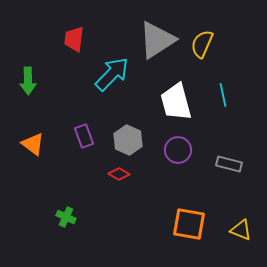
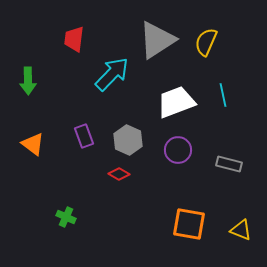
yellow semicircle: moved 4 px right, 2 px up
white trapezoid: rotated 84 degrees clockwise
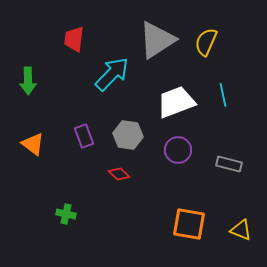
gray hexagon: moved 5 px up; rotated 16 degrees counterclockwise
red diamond: rotated 15 degrees clockwise
green cross: moved 3 px up; rotated 12 degrees counterclockwise
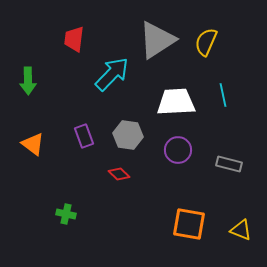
white trapezoid: rotated 18 degrees clockwise
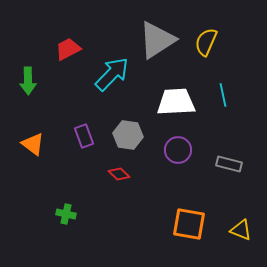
red trapezoid: moved 6 px left, 10 px down; rotated 56 degrees clockwise
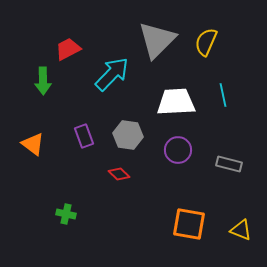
gray triangle: rotated 12 degrees counterclockwise
green arrow: moved 15 px right
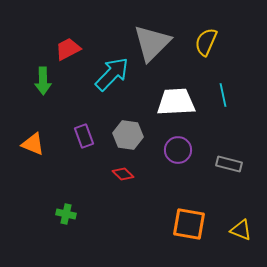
gray triangle: moved 5 px left, 3 px down
orange triangle: rotated 15 degrees counterclockwise
red diamond: moved 4 px right
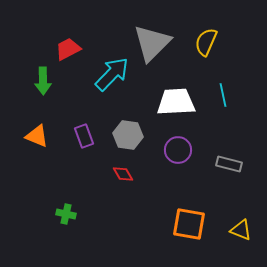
orange triangle: moved 4 px right, 8 px up
red diamond: rotated 15 degrees clockwise
